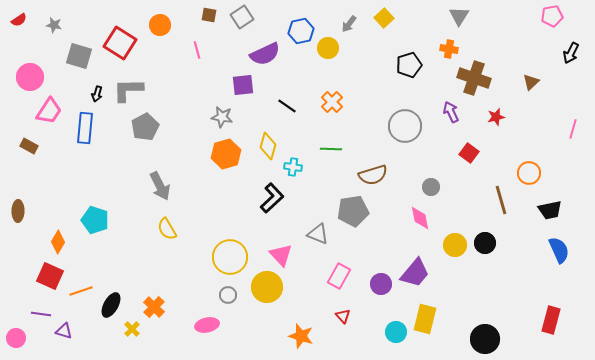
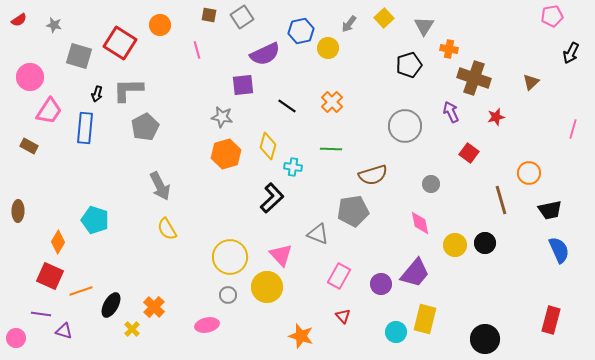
gray triangle at (459, 16): moved 35 px left, 10 px down
gray circle at (431, 187): moved 3 px up
pink diamond at (420, 218): moved 5 px down
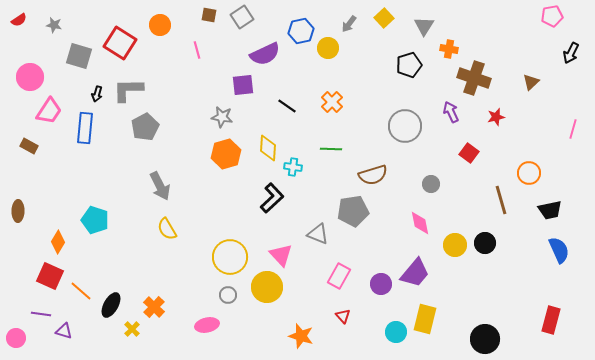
yellow diamond at (268, 146): moved 2 px down; rotated 12 degrees counterclockwise
orange line at (81, 291): rotated 60 degrees clockwise
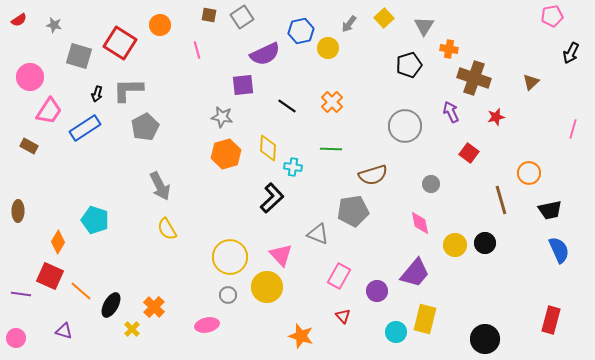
blue rectangle at (85, 128): rotated 52 degrees clockwise
purple circle at (381, 284): moved 4 px left, 7 px down
purple line at (41, 314): moved 20 px left, 20 px up
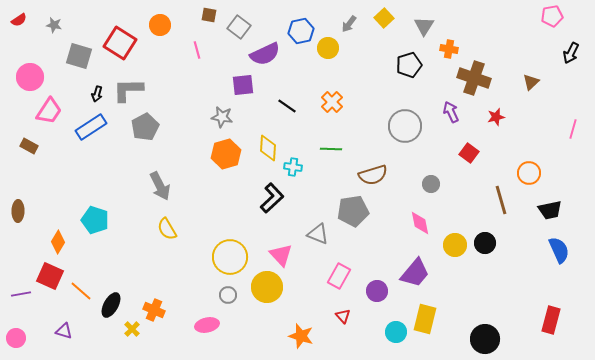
gray square at (242, 17): moved 3 px left, 10 px down; rotated 20 degrees counterclockwise
blue rectangle at (85, 128): moved 6 px right, 1 px up
purple line at (21, 294): rotated 18 degrees counterclockwise
orange cross at (154, 307): moved 3 px down; rotated 20 degrees counterclockwise
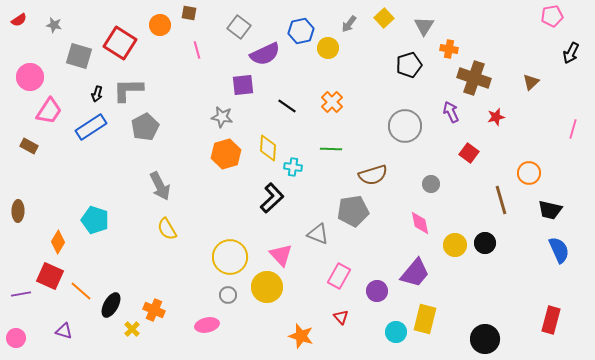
brown square at (209, 15): moved 20 px left, 2 px up
black trapezoid at (550, 210): rotated 25 degrees clockwise
red triangle at (343, 316): moved 2 px left, 1 px down
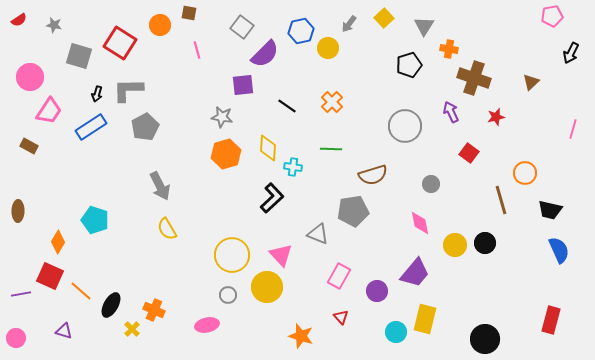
gray square at (239, 27): moved 3 px right
purple semicircle at (265, 54): rotated 20 degrees counterclockwise
orange circle at (529, 173): moved 4 px left
yellow circle at (230, 257): moved 2 px right, 2 px up
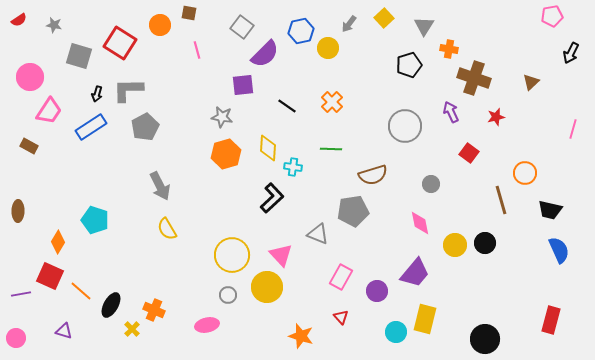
pink rectangle at (339, 276): moved 2 px right, 1 px down
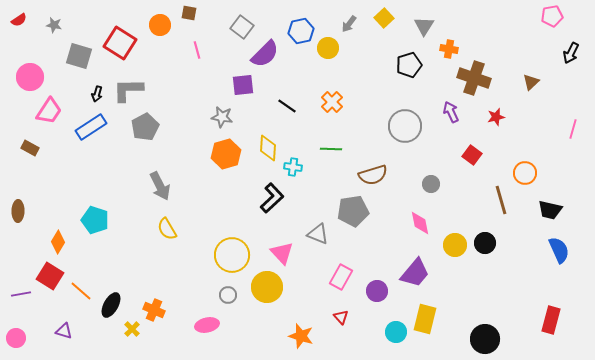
brown rectangle at (29, 146): moved 1 px right, 2 px down
red square at (469, 153): moved 3 px right, 2 px down
pink triangle at (281, 255): moved 1 px right, 2 px up
red square at (50, 276): rotated 8 degrees clockwise
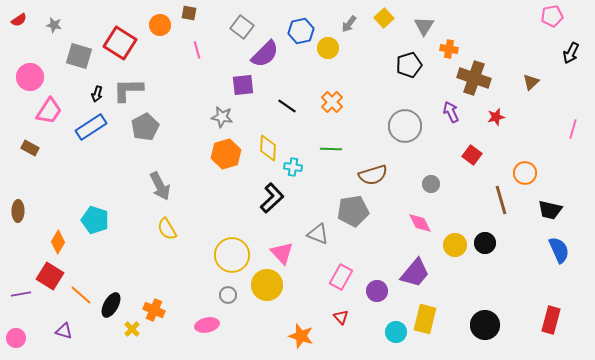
pink diamond at (420, 223): rotated 15 degrees counterclockwise
yellow circle at (267, 287): moved 2 px up
orange line at (81, 291): moved 4 px down
black circle at (485, 339): moved 14 px up
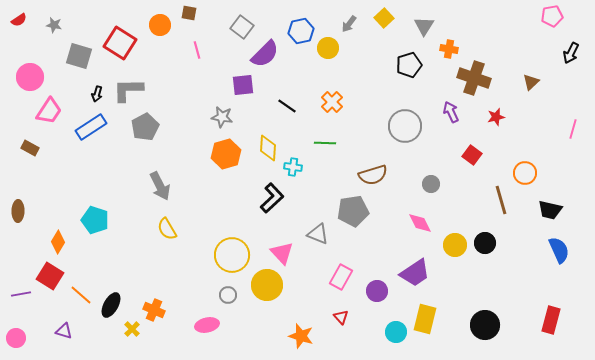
green line at (331, 149): moved 6 px left, 6 px up
purple trapezoid at (415, 273): rotated 16 degrees clockwise
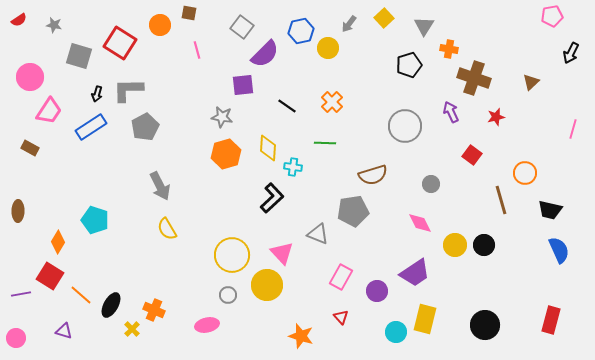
black circle at (485, 243): moved 1 px left, 2 px down
